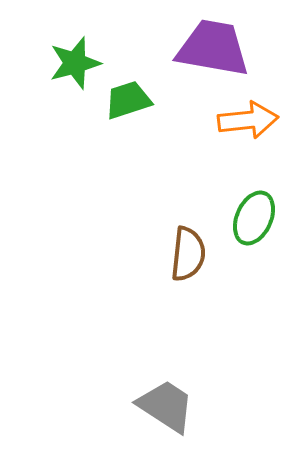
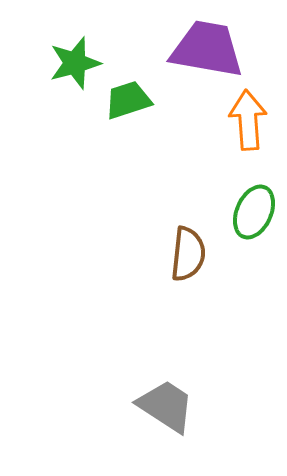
purple trapezoid: moved 6 px left, 1 px down
orange arrow: rotated 88 degrees counterclockwise
green ellipse: moved 6 px up
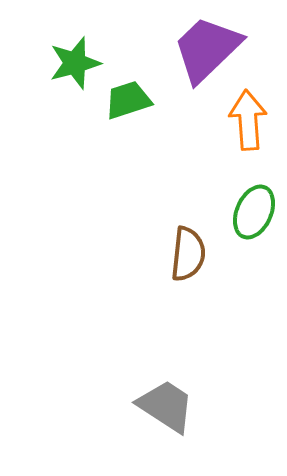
purple trapezoid: rotated 54 degrees counterclockwise
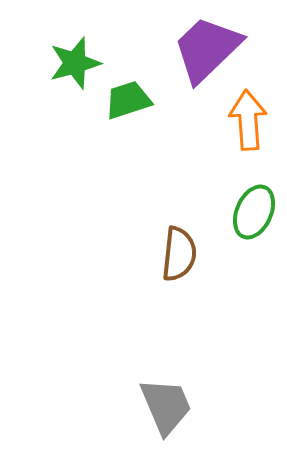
brown semicircle: moved 9 px left
gray trapezoid: rotated 34 degrees clockwise
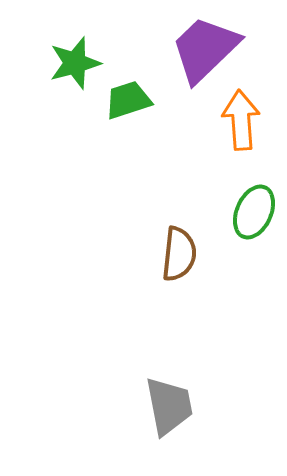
purple trapezoid: moved 2 px left
orange arrow: moved 7 px left
gray trapezoid: moved 3 px right; rotated 12 degrees clockwise
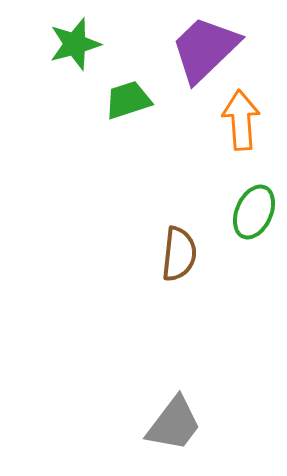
green star: moved 19 px up
gray trapezoid: moved 5 px right, 18 px down; rotated 48 degrees clockwise
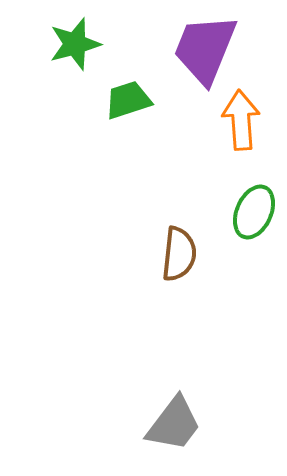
purple trapezoid: rotated 24 degrees counterclockwise
